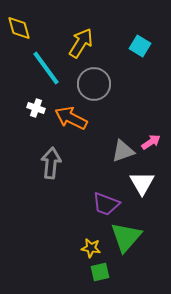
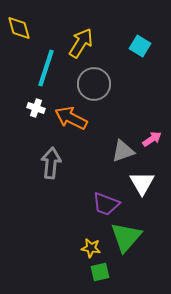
cyan line: rotated 54 degrees clockwise
pink arrow: moved 1 px right, 3 px up
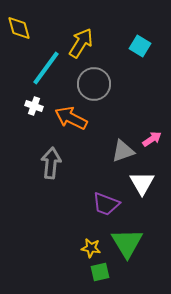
cyan line: rotated 18 degrees clockwise
white cross: moved 2 px left, 2 px up
green triangle: moved 1 px right, 6 px down; rotated 12 degrees counterclockwise
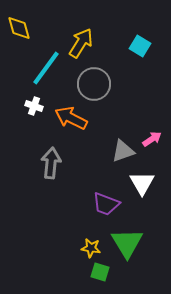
green square: rotated 30 degrees clockwise
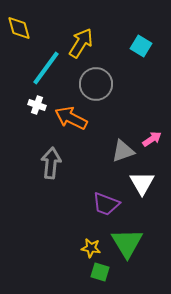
cyan square: moved 1 px right
gray circle: moved 2 px right
white cross: moved 3 px right, 1 px up
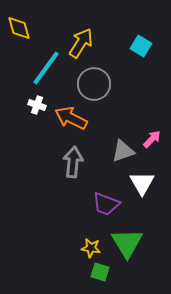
gray circle: moved 2 px left
pink arrow: rotated 12 degrees counterclockwise
gray arrow: moved 22 px right, 1 px up
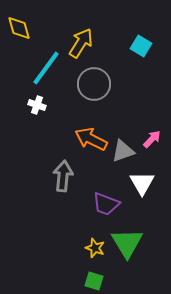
orange arrow: moved 20 px right, 21 px down
gray arrow: moved 10 px left, 14 px down
yellow star: moved 4 px right; rotated 12 degrees clockwise
green square: moved 6 px left, 9 px down
